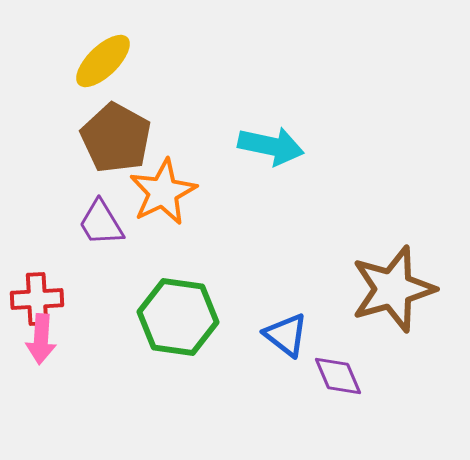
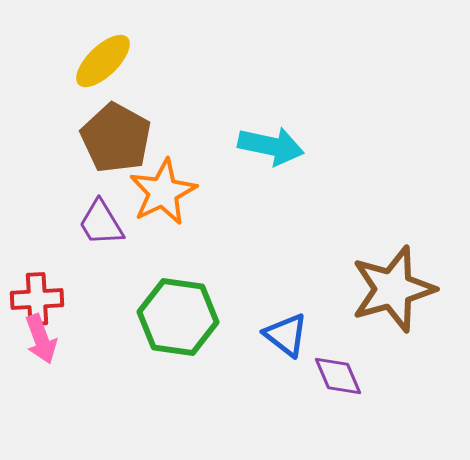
pink arrow: rotated 24 degrees counterclockwise
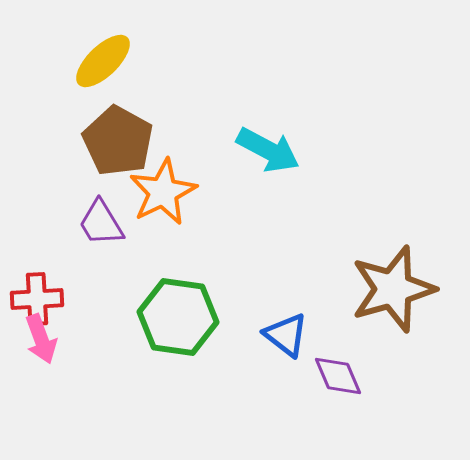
brown pentagon: moved 2 px right, 3 px down
cyan arrow: moved 3 px left, 4 px down; rotated 16 degrees clockwise
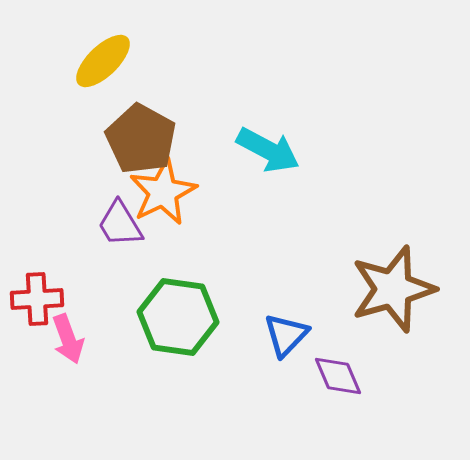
brown pentagon: moved 23 px right, 2 px up
purple trapezoid: moved 19 px right, 1 px down
blue triangle: rotated 36 degrees clockwise
pink arrow: moved 27 px right
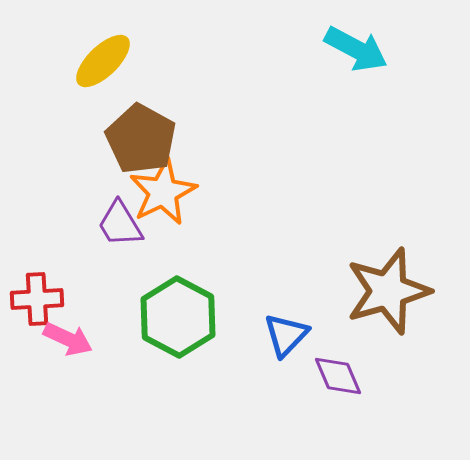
cyan arrow: moved 88 px right, 101 px up
brown star: moved 5 px left, 2 px down
green hexagon: rotated 20 degrees clockwise
pink arrow: rotated 45 degrees counterclockwise
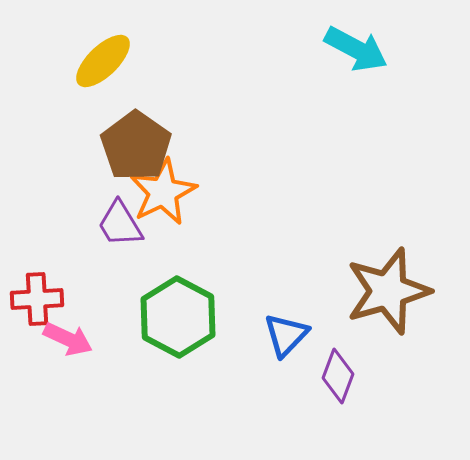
brown pentagon: moved 5 px left, 7 px down; rotated 6 degrees clockwise
purple diamond: rotated 44 degrees clockwise
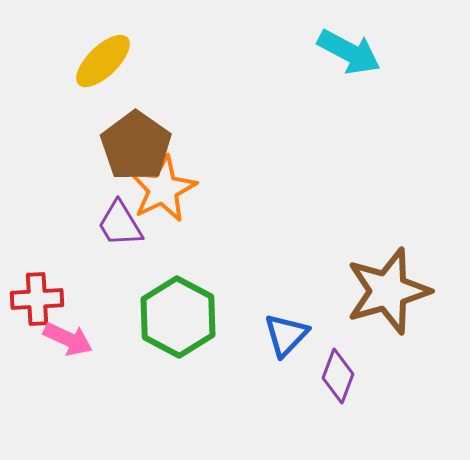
cyan arrow: moved 7 px left, 3 px down
orange star: moved 3 px up
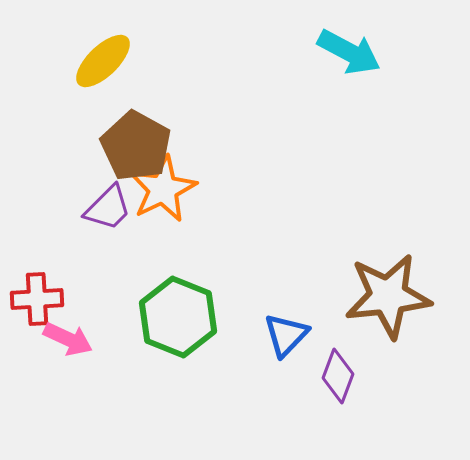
brown pentagon: rotated 6 degrees counterclockwise
purple trapezoid: moved 12 px left, 16 px up; rotated 104 degrees counterclockwise
brown star: moved 5 px down; rotated 10 degrees clockwise
green hexagon: rotated 6 degrees counterclockwise
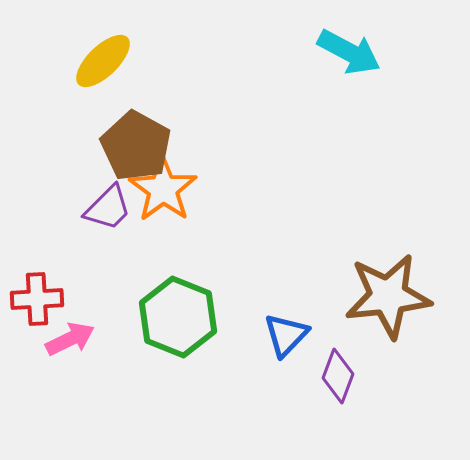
orange star: rotated 10 degrees counterclockwise
pink arrow: moved 2 px right; rotated 51 degrees counterclockwise
